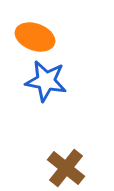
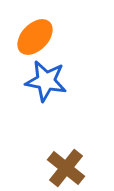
orange ellipse: rotated 66 degrees counterclockwise
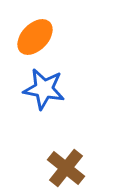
blue star: moved 2 px left, 8 px down
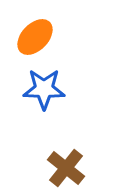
blue star: rotated 9 degrees counterclockwise
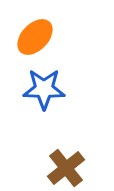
brown cross: rotated 12 degrees clockwise
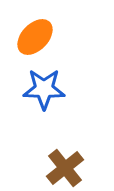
brown cross: moved 1 px left
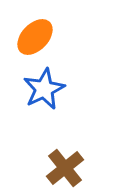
blue star: rotated 27 degrees counterclockwise
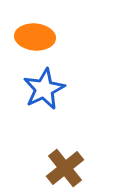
orange ellipse: rotated 51 degrees clockwise
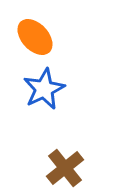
orange ellipse: rotated 42 degrees clockwise
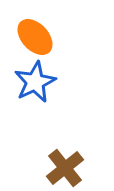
blue star: moved 9 px left, 7 px up
